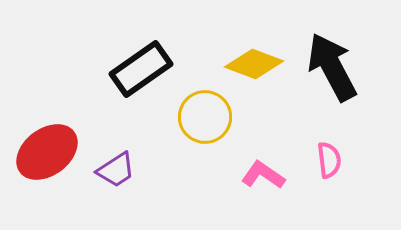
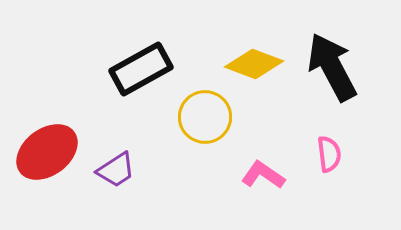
black rectangle: rotated 6 degrees clockwise
pink semicircle: moved 6 px up
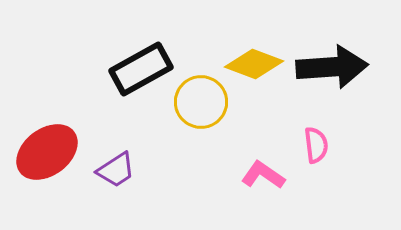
black arrow: rotated 114 degrees clockwise
yellow circle: moved 4 px left, 15 px up
pink semicircle: moved 13 px left, 9 px up
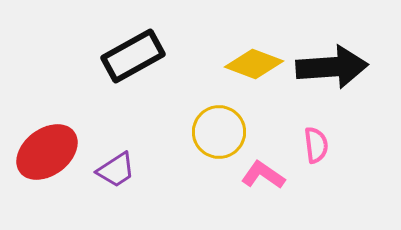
black rectangle: moved 8 px left, 13 px up
yellow circle: moved 18 px right, 30 px down
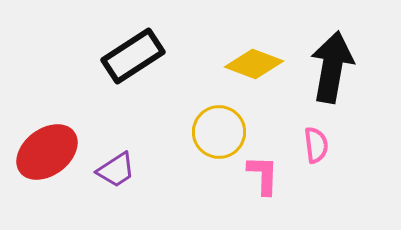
black rectangle: rotated 4 degrees counterclockwise
black arrow: rotated 76 degrees counterclockwise
pink L-shape: rotated 57 degrees clockwise
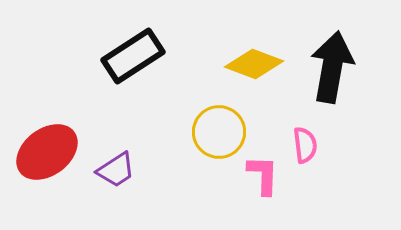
pink semicircle: moved 11 px left
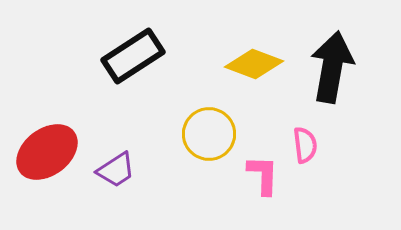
yellow circle: moved 10 px left, 2 px down
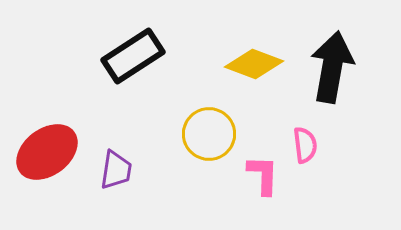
purple trapezoid: rotated 48 degrees counterclockwise
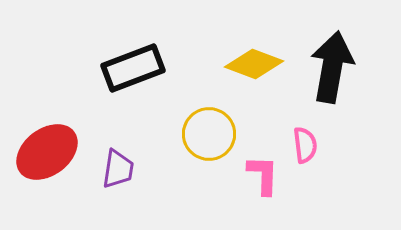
black rectangle: moved 12 px down; rotated 12 degrees clockwise
purple trapezoid: moved 2 px right, 1 px up
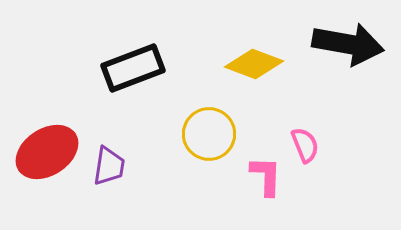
black arrow: moved 16 px right, 23 px up; rotated 90 degrees clockwise
pink semicircle: rotated 15 degrees counterclockwise
red ellipse: rotated 4 degrees clockwise
purple trapezoid: moved 9 px left, 3 px up
pink L-shape: moved 3 px right, 1 px down
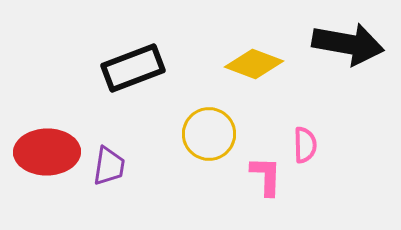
pink semicircle: rotated 21 degrees clockwise
red ellipse: rotated 32 degrees clockwise
